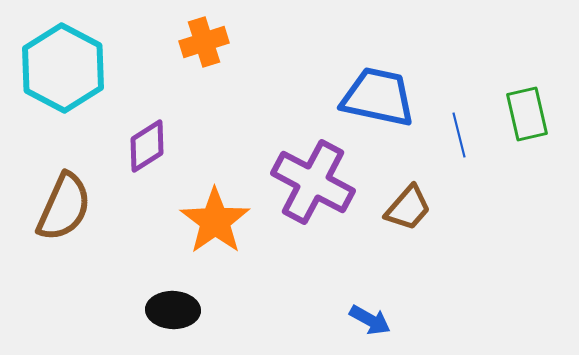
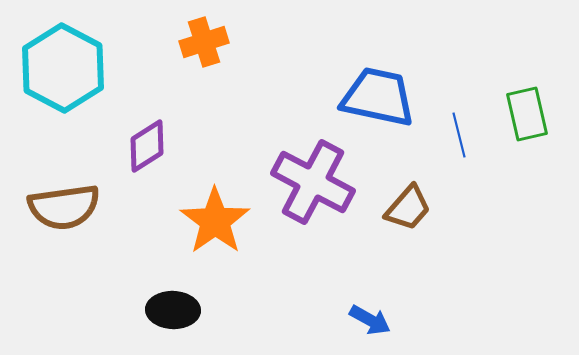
brown semicircle: rotated 58 degrees clockwise
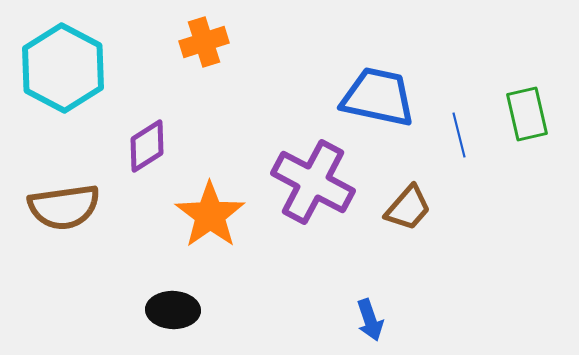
orange star: moved 5 px left, 6 px up
blue arrow: rotated 42 degrees clockwise
